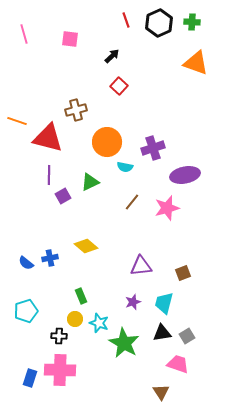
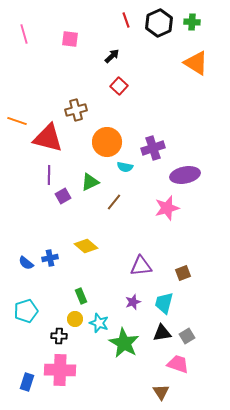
orange triangle: rotated 12 degrees clockwise
brown line: moved 18 px left
blue rectangle: moved 3 px left, 4 px down
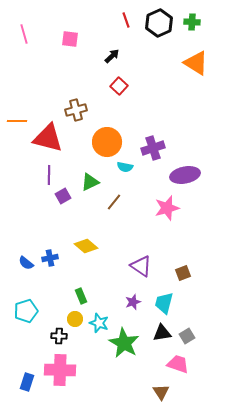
orange line: rotated 18 degrees counterclockwise
purple triangle: rotated 40 degrees clockwise
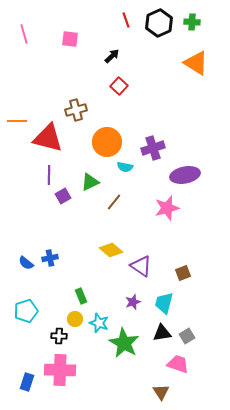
yellow diamond: moved 25 px right, 4 px down
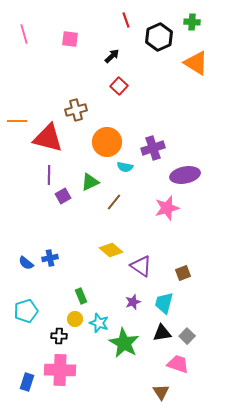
black hexagon: moved 14 px down
gray square: rotated 14 degrees counterclockwise
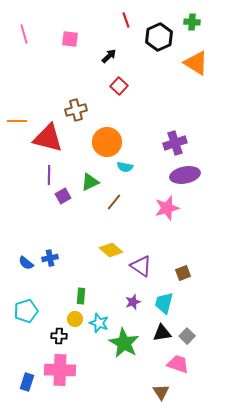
black arrow: moved 3 px left
purple cross: moved 22 px right, 5 px up
green rectangle: rotated 28 degrees clockwise
